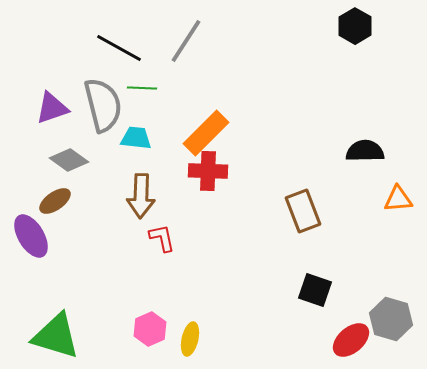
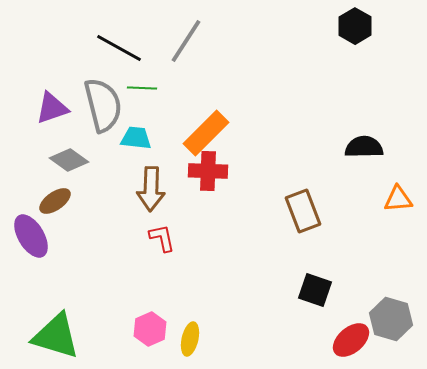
black semicircle: moved 1 px left, 4 px up
brown arrow: moved 10 px right, 7 px up
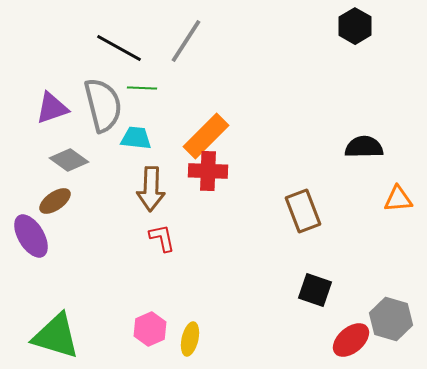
orange rectangle: moved 3 px down
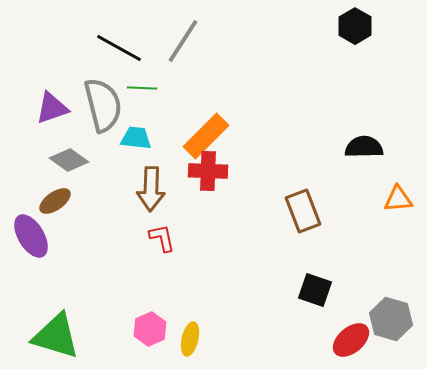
gray line: moved 3 px left
